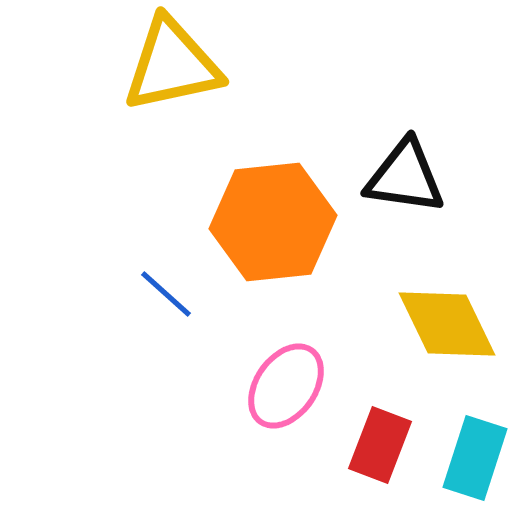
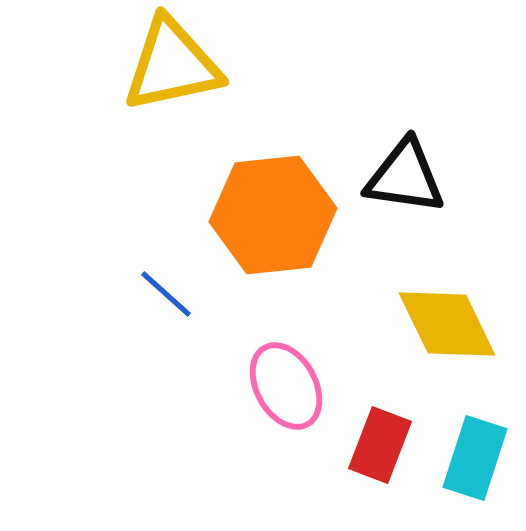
orange hexagon: moved 7 px up
pink ellipse: rotated 64 degrees counterclockwise
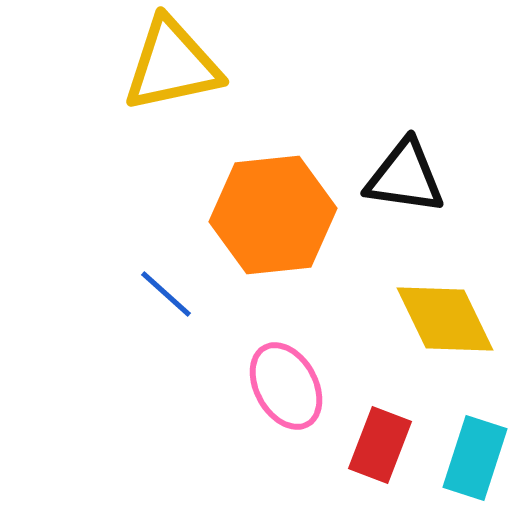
yellow diamond: moved 2 px left, 5 px up
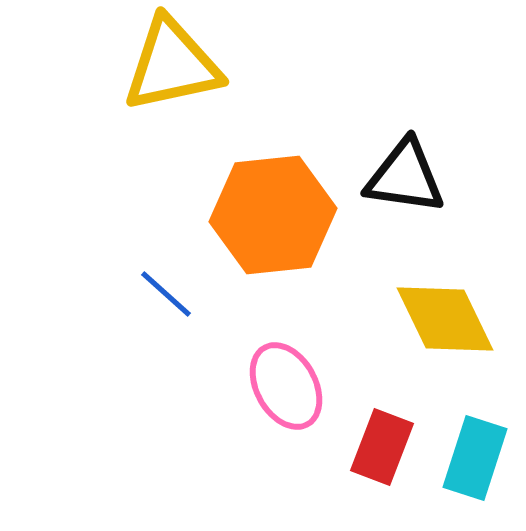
red rectangle: moved 2 px right, 2 px down
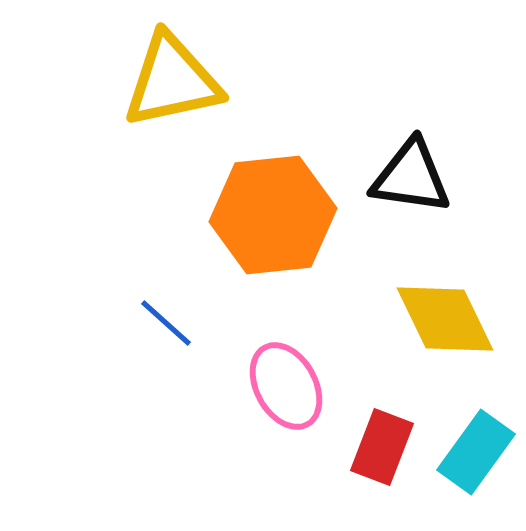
yellow triangle: moved 16 px down
black triangle: moved 6 px right
blue line: moved 29 px down
cyan rectangle: moved 1 px right, 6 px up; rotated 18 degrees clockwise
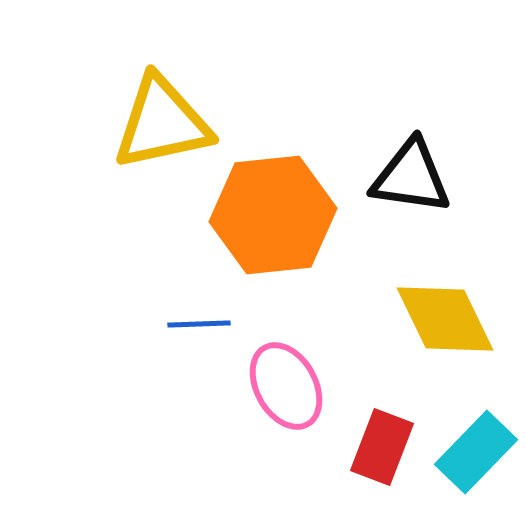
yellow triangle: moved 10 px left, 42 px down
blue line: moved 33 px right, 1 px down; rotated 44 degrees counterclockwise
cyan rectangle: rotated 8 degrees clockwise
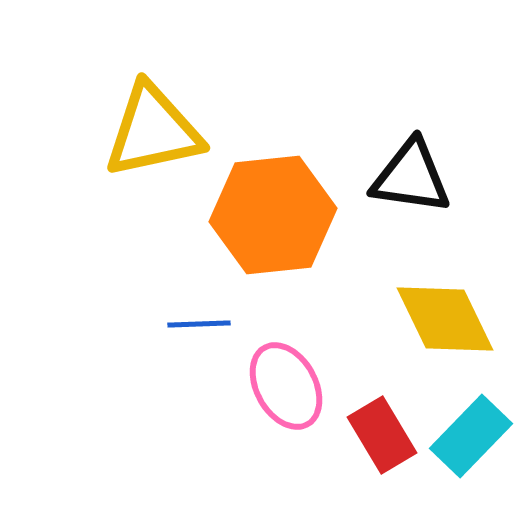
yellow triangle: moved 9 px left, 8 px down
red rectangle: moved 12 px up; rotated 52 degrees counterclockwise
cyan rectangle: moved 5 px left, 16 px up
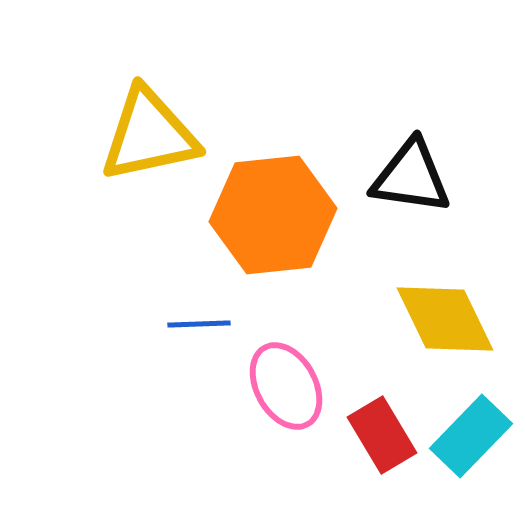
yellow triangle: moved 4 px left, 4 px down
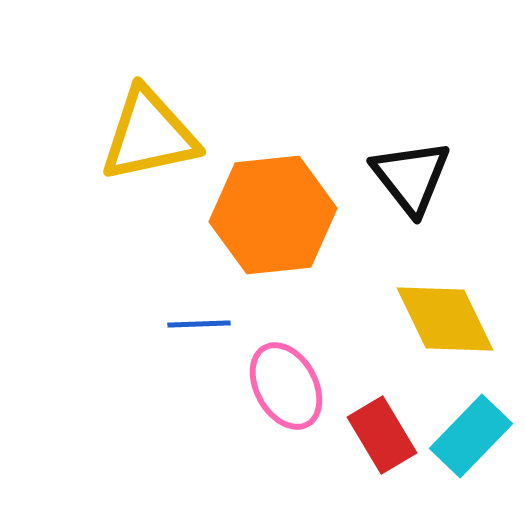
black triangle: rotated 44 degrees clockwise
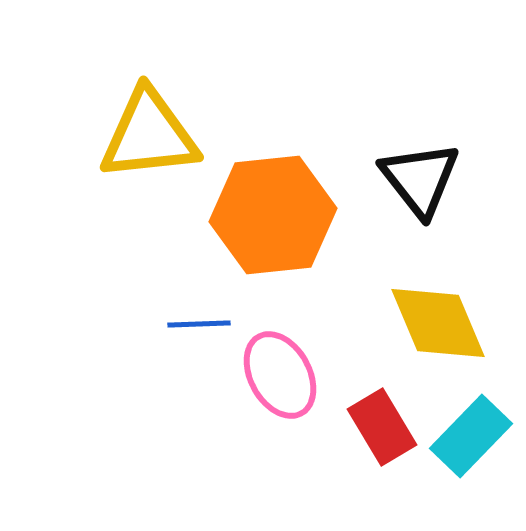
yellow triangle: rotated 6 degrees clockwise
black triangle: moved 9 px right, 2 px down
yellow diamond: moved 7 px left, 4 px down; rotated 3 degrees clockwise
pink ellipse: moved 6 px left, 11 px up
red rectangle: moved 8 px up
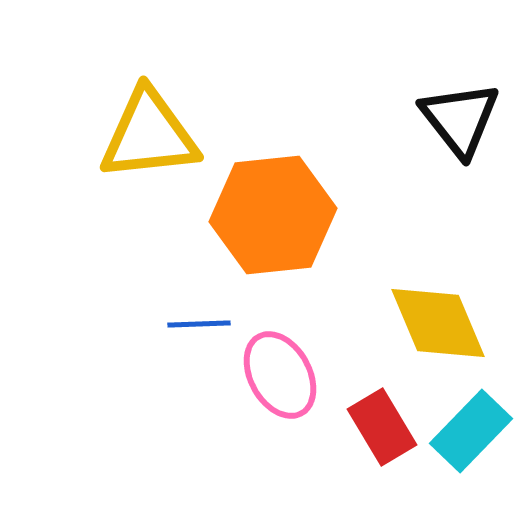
black triangle: moved 40 px right, 60 px up
cyan rectangle: moved 5 px up
